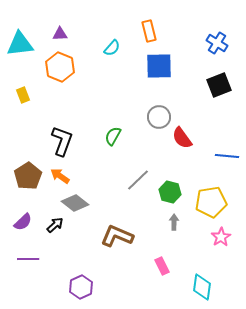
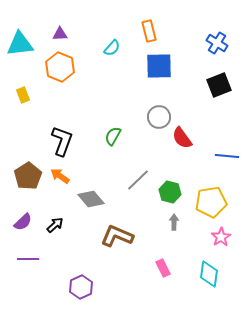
gray diamond: moved 16 px right, 4 px up; rotated 12 degrees clockwise
pink rectangle: moved 1 px right, 2 px down
cyan diamond: moved 7 px right, 13 px up
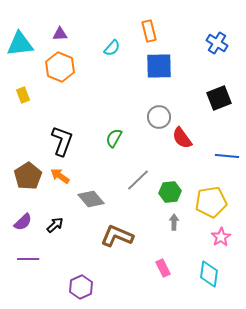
black square: moved 13 px down
green semicircle: moved 1 px right, 2 px down
green hexagon: rotated 20 degrees counterclockwise
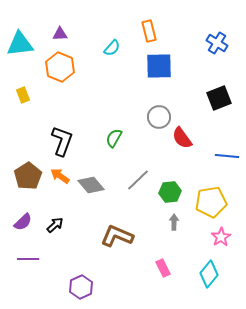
gray diamond: moved 14 px up
cyan diamond: rotated 32 degrees clockwise
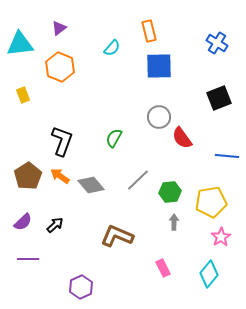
purple triangle: moved 1 px left, 6 px up; rotated 35 degrees counterclockwise
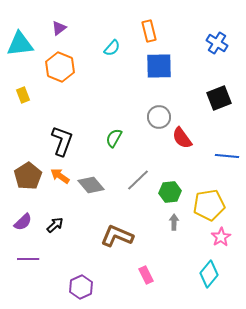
yellow pentagon: moved 2 px left, 3 px down
pink rectangle: moved 17 px left, 7 px down
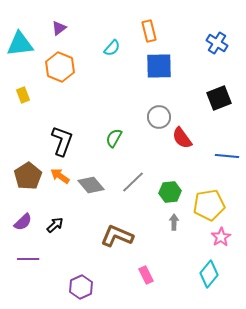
gray line: moved 5 px left, 2 px down
